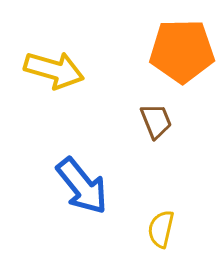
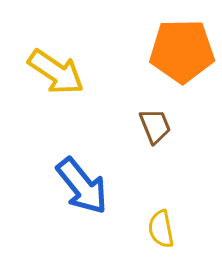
yellow arrow: moved 2 px right, 2 px down; rotated 18 degrees clockwise
brown trapezoid: moved 1 px left, 5 px down
yellow semicircle: rotated 24 degrees counterclockwise
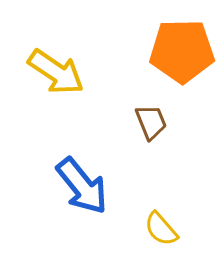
brown trapezoid: moved 4 px left, 4 px up
yellow semicircle: rotated 30 degrees counterclockwise
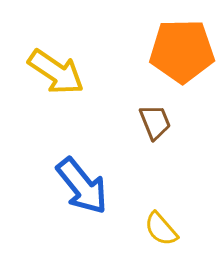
brown trapezoid: moved 4 px right
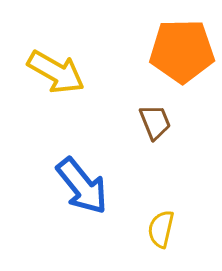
yellow arrow: rotated 4 degrees counterclockwise
yellow semicircle: rotated 54 degrees clockwise
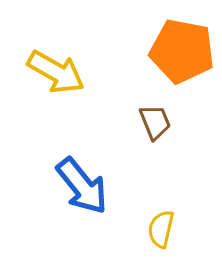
orange pentagon: rotated 12 degrees clockwise
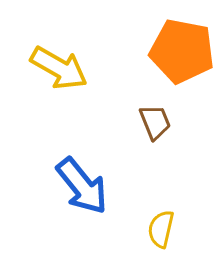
yellow arrow: moved 3 px right, 4 px up
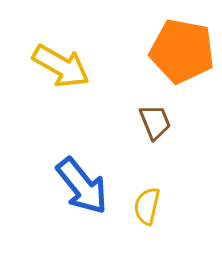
yellow arrow: moved 2 px right, 2 px up
yellow semicircle: moved 14 px left, 23 px up
